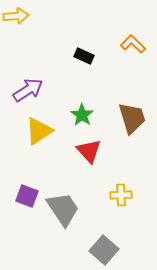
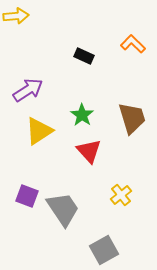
yellow cross: rotated 35 degrees counterclockwise
gray square: rotated 20 degrees clockwise
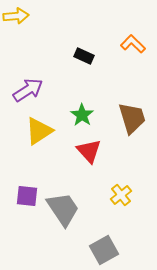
purple square: rotated 15 degrees counterclockwise
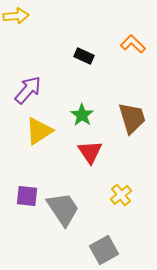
purple arrow: rotated 16 degrees counterclockwise
red triangle: moved 1 px right, 1 px down; rotated 8 degrees clockwise
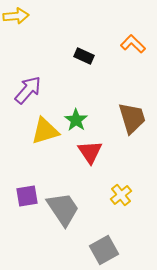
green star: moved 6 px left, 5 px down
yellow triangle: moved 6 px right; rotated 16 degrees clockwise
purple square: rotated 15 degrees counterclockwise
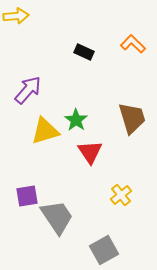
black rectangle: moved 4 px up
gray trapezoid: moved 6 px left, 8 px down
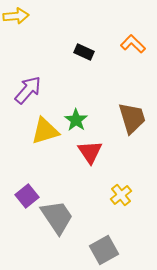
purple square: rotated 30 degrees counterclockwise
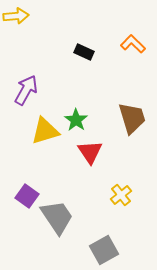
purple arrow: moved 2 px left; rotated 12 degrees counterclockwise
purple square: rotated 15 degrees counterclockwise
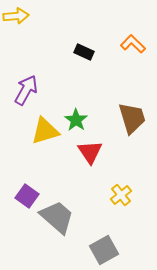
gray trapezoid: rotated 15 degrees counterclockwise
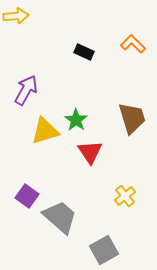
yellow cross: moved 4 px right, 1 px down
gray trapezoid: moved 3 px right
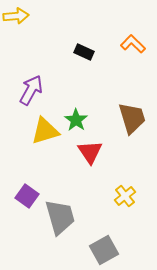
purple arrow: moved 5 px right
gray trapezoid: rotated 33 degrees clockwise
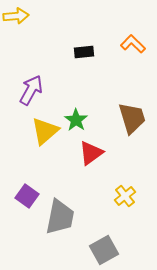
black rectangle: rotated 30 degrees counterclockwise
yellow triangle: rotated 24 degrees counterclockwise
red triangle: moved 1 px right, 1 px down; rotated 28 degrees clockwise
gray trapezoid: rotated 27 degrees clockwise
